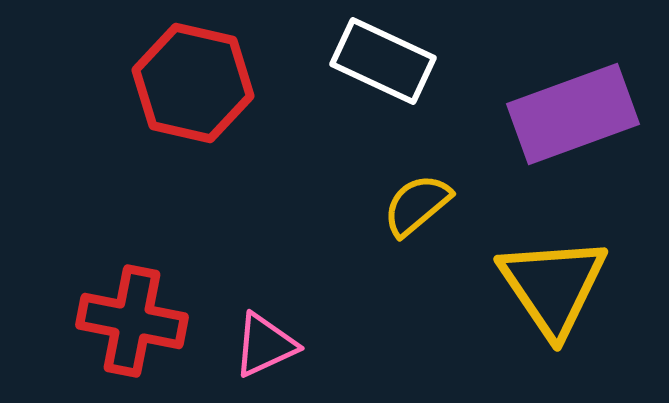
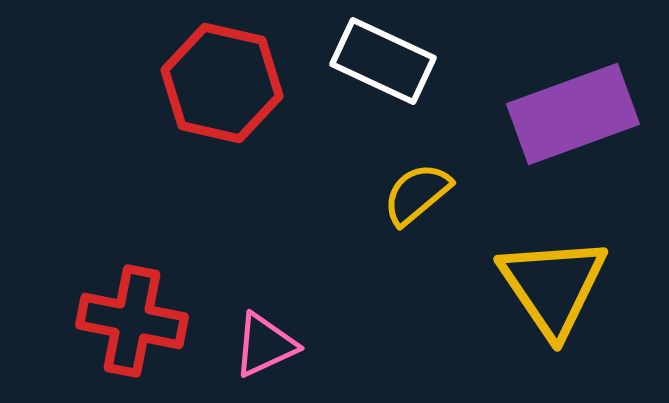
red hexagon: moved 29 px right
yellow semicircle: moved 11 px up
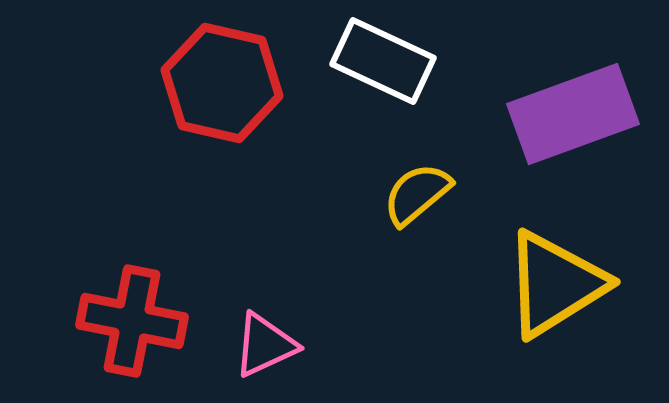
yellow triangle: moved 2 px right, 2 px up; rotated 32 degrees clockwise
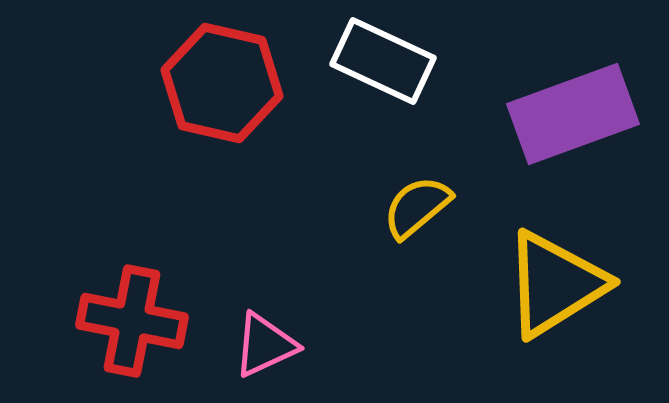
yellow semicircle: moved 13 px down
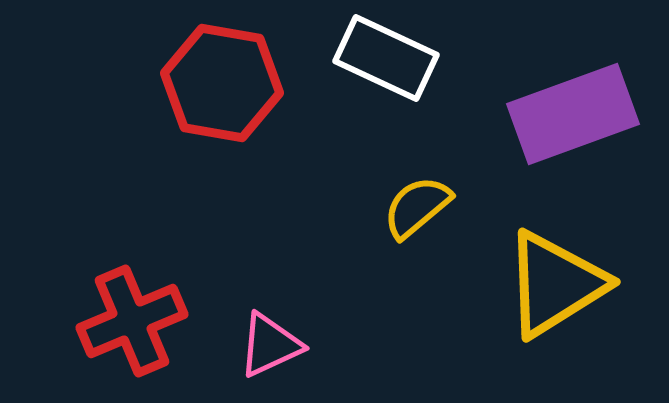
white rectangle: moved 3 px right, 3 px up
red hexagon: rotated 3 degrees counterclockwise
red cross: rotated 34 degrees counterclockwise
pink triangle: moved 5 px right
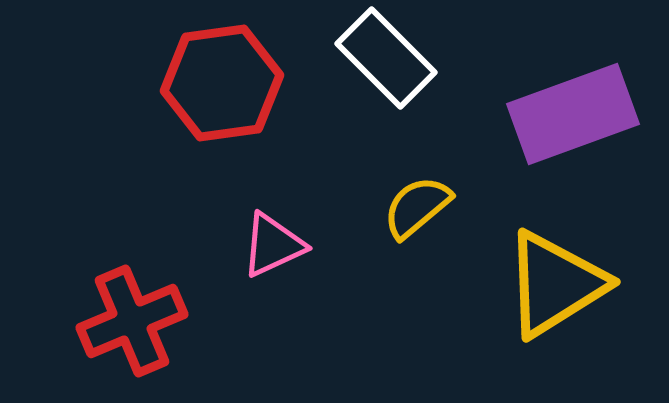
white rectangle: rotated 20 degrees clockwise
red hexagon: rotated 18 degrees counterclockwise
pink triangle: moved 3 px right, 100 px up
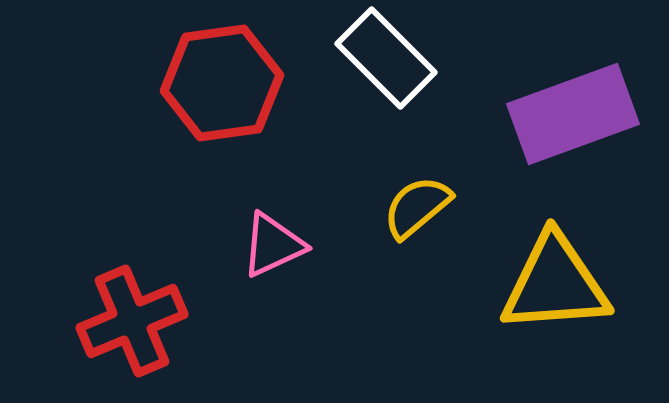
yellow triangle: rotated 28 degrees clockwise
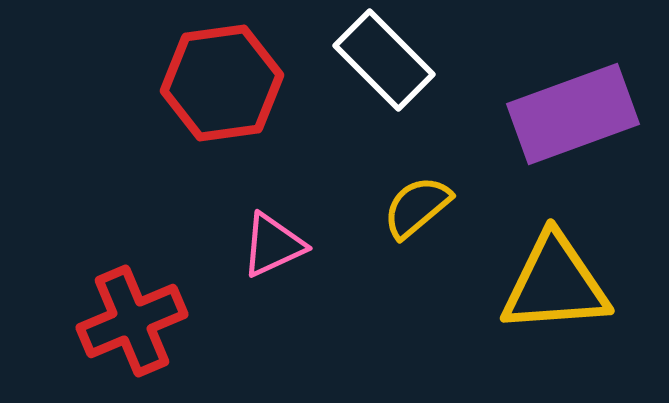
white rectangle: moved 2 px left, 2 px down
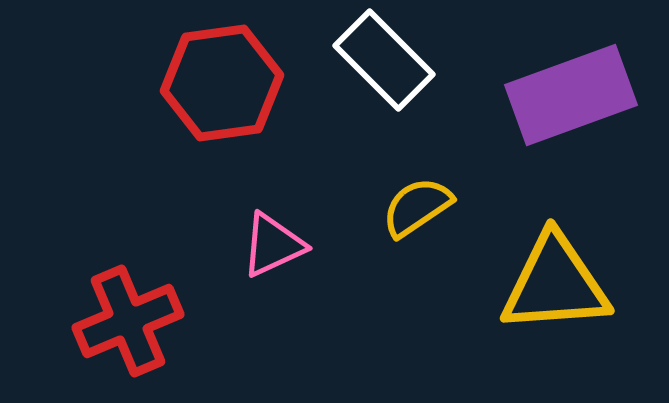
purple rectangle: moved 2 px left, 19 px up
yellow semicircle: rotated 6 degrees clockwise
red cross: moved 4 px left
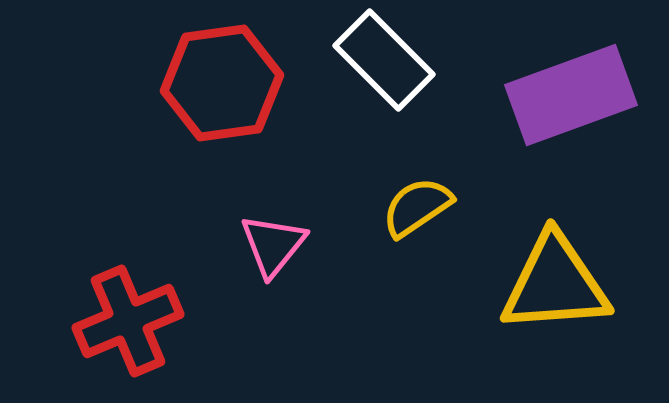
pink triangle: rotated 26 degrees counterclockwise
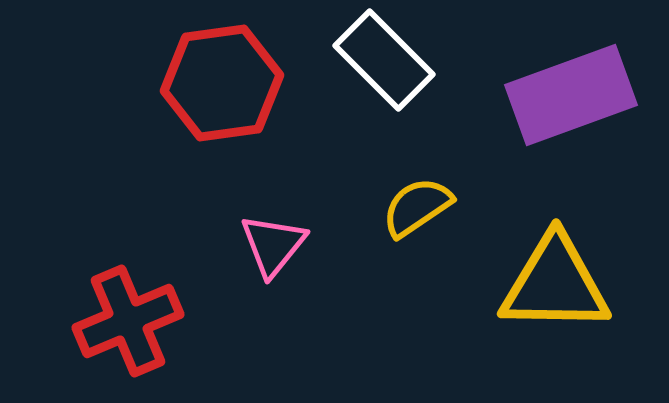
yellow triangle: rotated 5 degrees clockwise
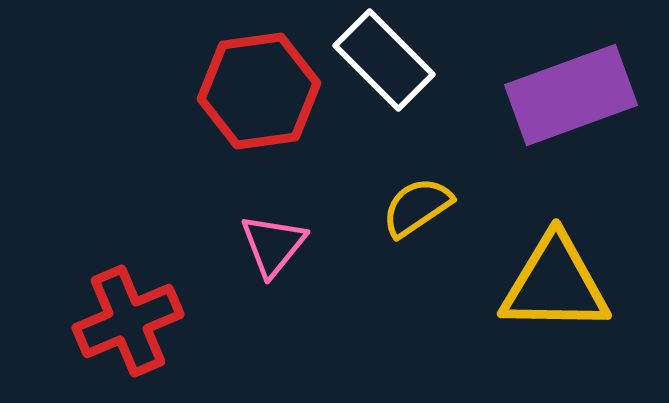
red hexagon: moved 37 px right, 8 px down
